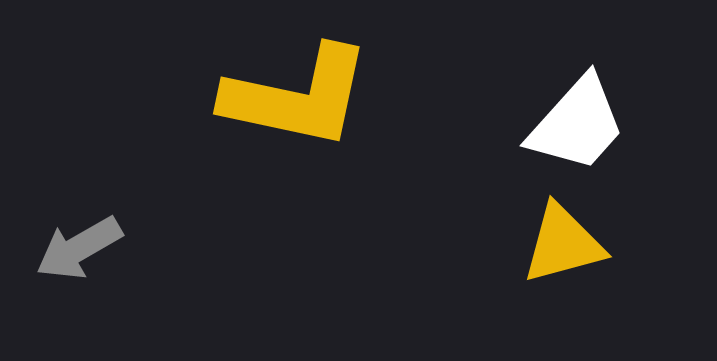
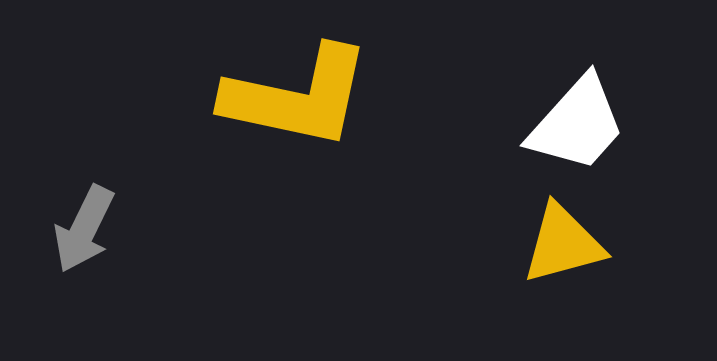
gray arrow: moved 5 px right, 19 px up; rotated 34 degrees counterclockwise
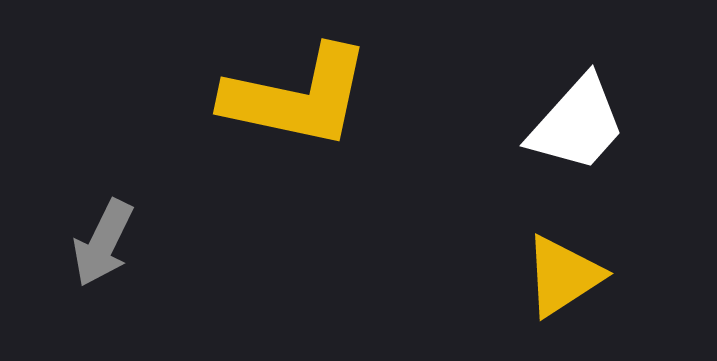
gray arrow: moved 19 px right, 14 px down
yellow triangle: moved 32 px down; rotated 18 degrees counterclockwise
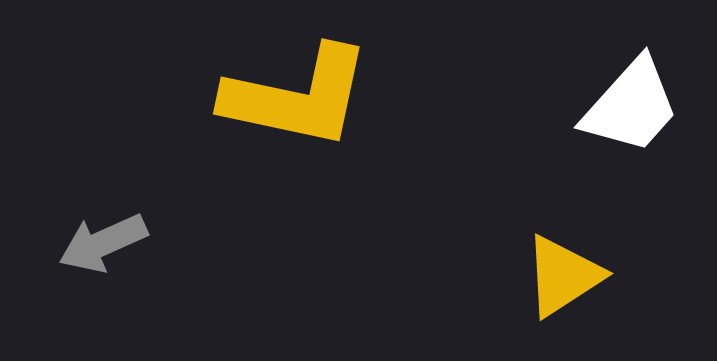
white trapezoid: moved 54 px right, 18 px up
gray arrow: rotated 40 degrees clockwise
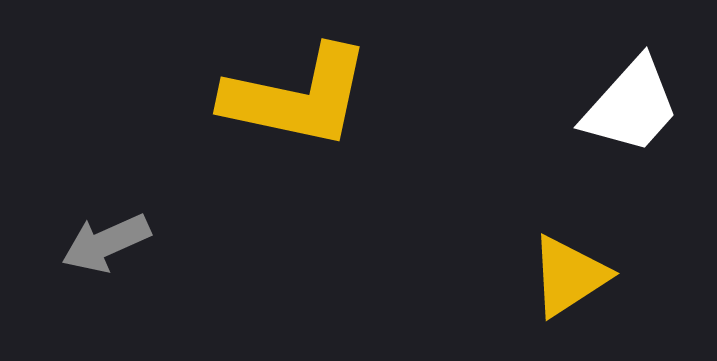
gray arrow: moved 3 px right
yellow triangle: moved 6 px right
